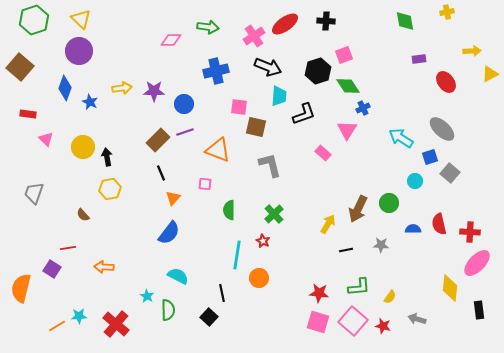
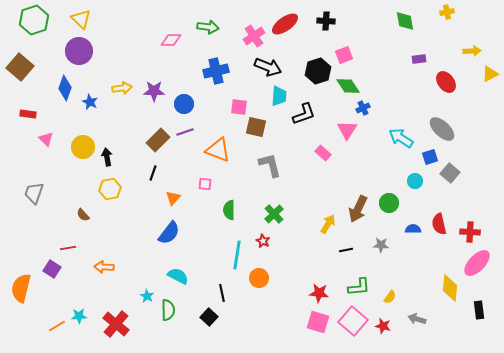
black line at (161, 173): moved 8 px left; rotated 42 degrees clockwise
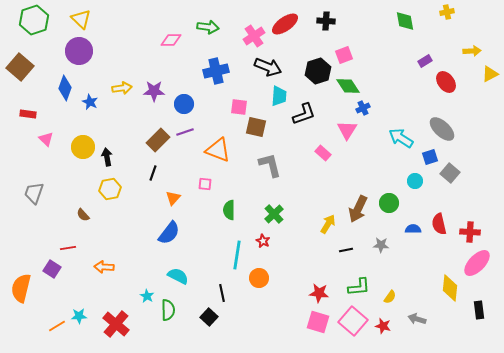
purple rectangle at (419, 59): moved 6 px right, 2 px down; rotated 24 degrees counterclockwise
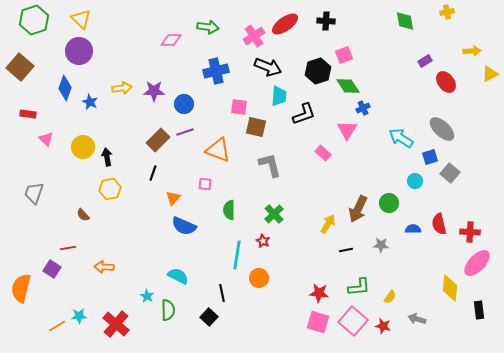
blue semicircle at (169, 233): moved 15 px right, 7 px up; rotated 75 degrees clockwise
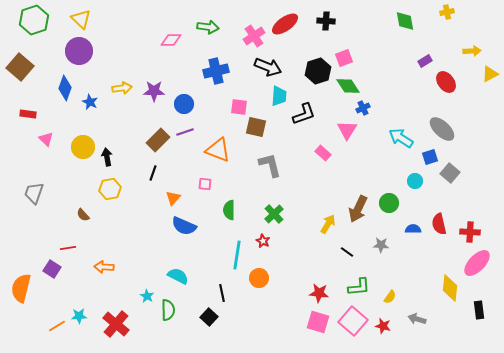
pink square at (344, 55): moved 3 px down
black line at (346, 250): moved 1 px right, 2 px down; rotated 48 degrees clockwise
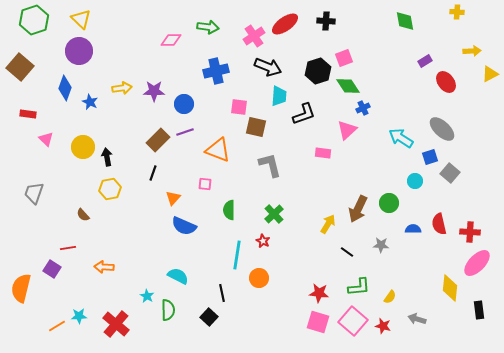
yellow cross at (447, 12): moved 10 px right; rotated 16 degrees clockwise
pink triangle at (347, 130): rotated 15 degrees clockwise
pink rectangle at (323, 153): rotated 35 degrees counterclockwise
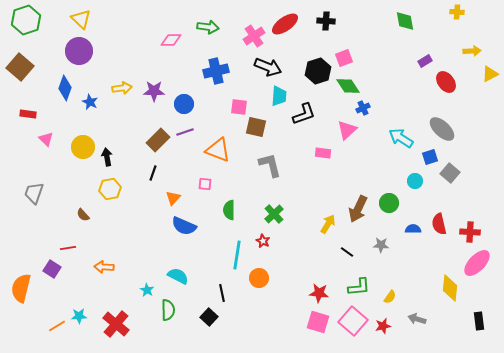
green hexagon at (34, 20): moved 8 px left
cyan star at (147, 296): moved 6 px up
black rectangle at (479, 310): moved 11 px down
red star at (383, 326): rotated 28 degrees counterclockwise
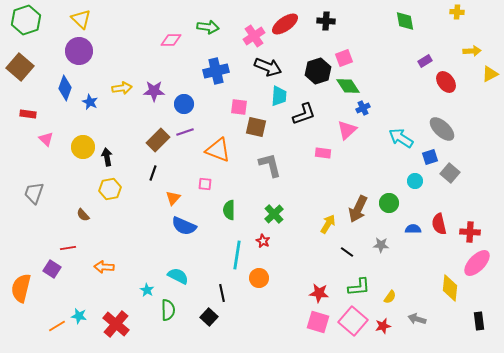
cyan star at (79, 316): rotated 14 degrees clockwise
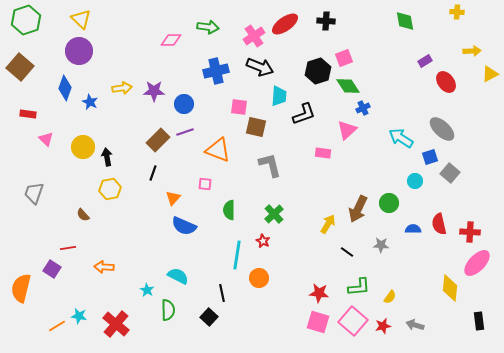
black arrow at (268, 67): moved 8 px left
gray arrow at (417, 319): moved 2 px left, 6 px down
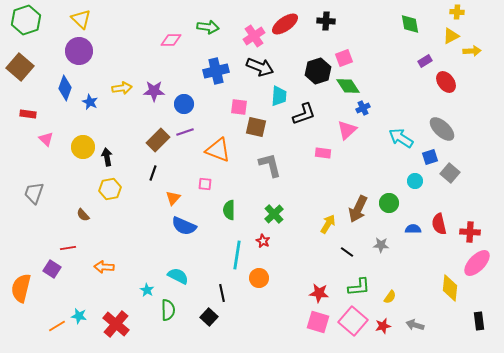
green diamond at (405, 21): moved 5 px right, 3 px down
yellow triangle at (490, 74): moved 39 px left, 38 px up
